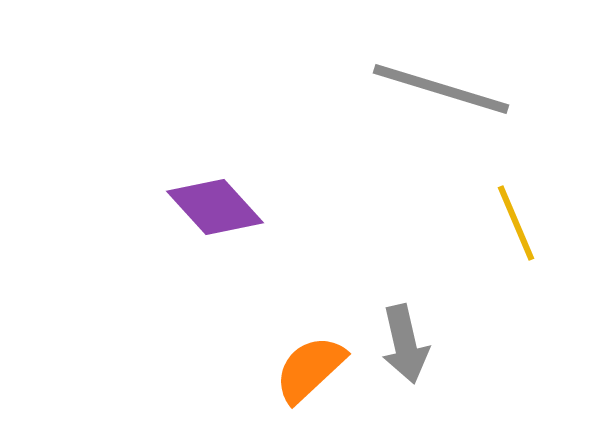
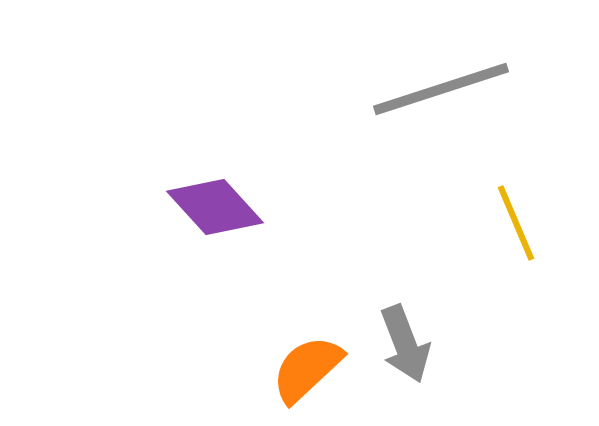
gray line: rotated 35 degrees counterclockwise
gray arrow: rotated 8 degrees counterclockwise
orange semicircle: moved 3 px left
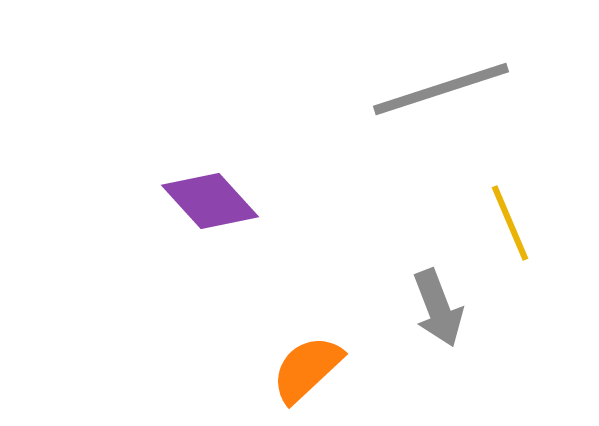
purple diamond: moved 5 px left, 6 px up
yellow line: moved 6 px left
gray arrow: moved 33 px right, 36 px up
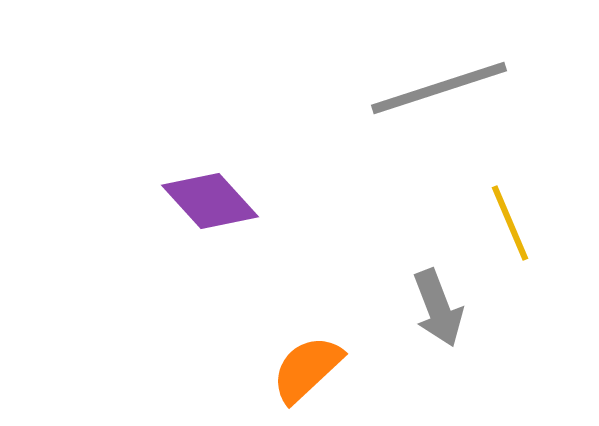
gray line: moved 2 px left, 1 px up
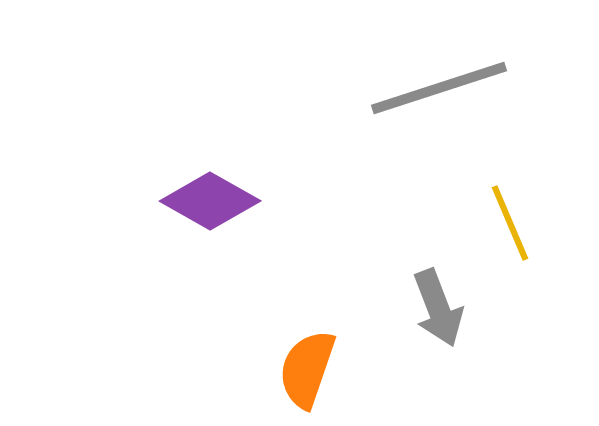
purple diamond: rotated 18 degrees counterclockwise
orange semicircle: rotated 28 degrees counterclockwise
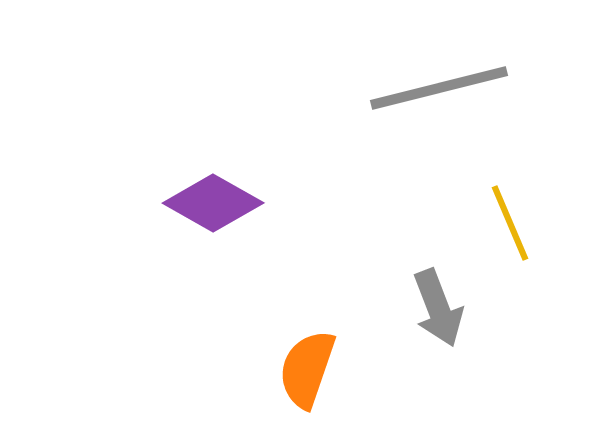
gray line: rotated 4 degrees clockwise
purple diamond: moved 3 px right, 2 px down
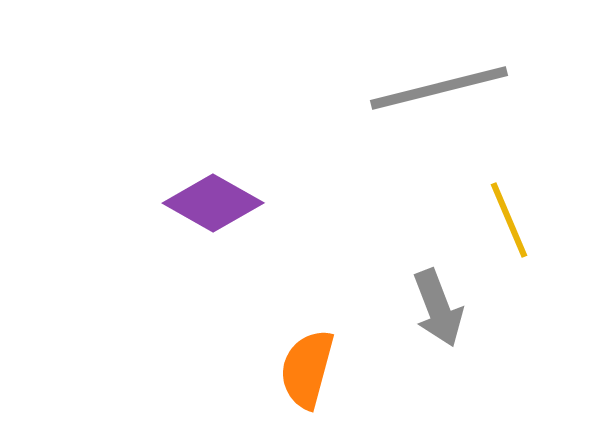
yellow line: moved 1 px left, 3 px up
orange semicircle: rotated 4 degrees counterclockwise
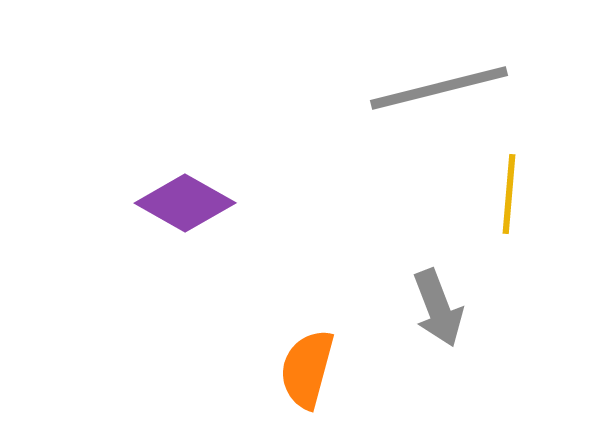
purple diamond: moved 28 px left
yellow line: moved 26 px up; rotated 28 degrees clockwise
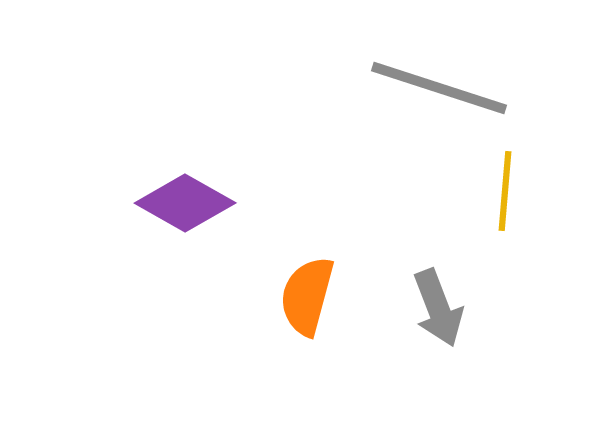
gray line: rotated 32 degrees clockwise
yellow line: moved 4 px left, 3 px up
orange semicircle: moved 73 px up
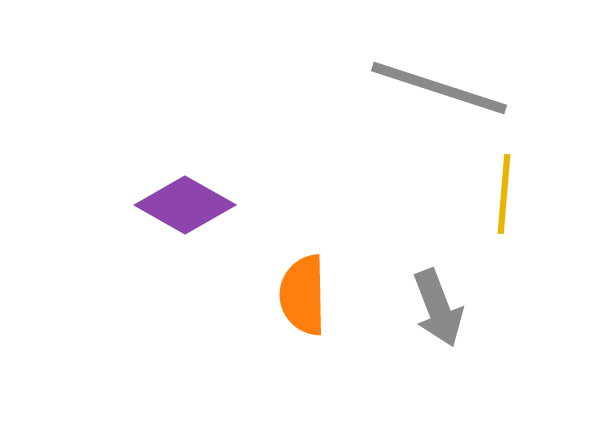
yellow line: moved 1 px left, 3 px down
purple diamond: moved 2 px down
orange semicircle: moved 4 px left, 1 px up; rotated 16 degrees counterclockwise
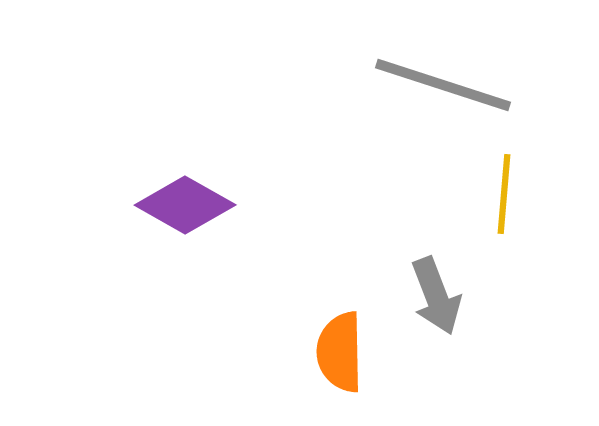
gray line: moved 4 px right, 3 px up
orange semicircle: moved 37 px right, 57 px down
gray arrow: moved 2 px left, 12 px up
